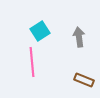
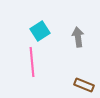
gray arrow: moved 1 px left
brown rectangle: moved 5 px down
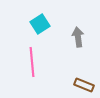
cyan square: moved 7 px up
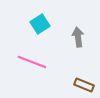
pink line: rotated 64 degrees counterclockwise
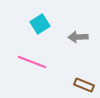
gray arrow: rotated 84 degrees counterclockwise
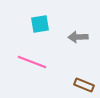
cyan square: rotated 24 degrees clockwise
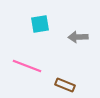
pink line: moved 5 px left, 4 px down
brown rectangle: moved 19 px left
